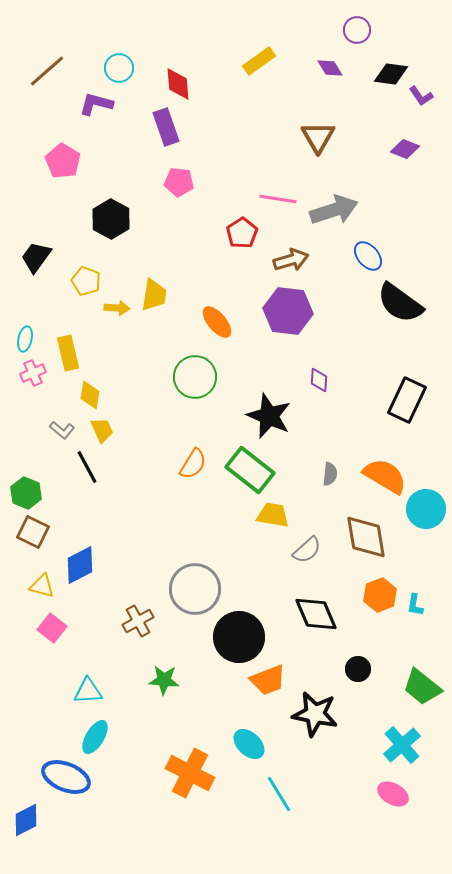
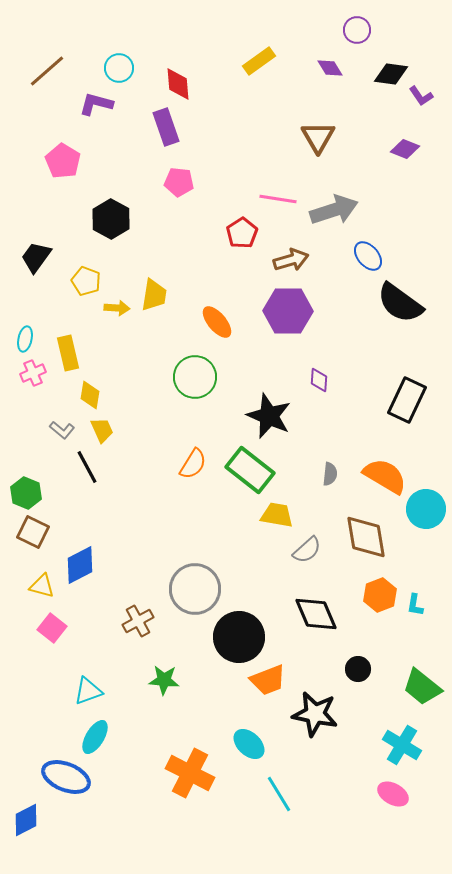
purple hexagon at (288, 311): rotated 6 degrees counterclockwise
yellow trapezoid at (273, 515): moved 4 px right
cyan triangle at (88, 691): rotated 16 degrees counterclockwise
cyan cross at (402, 745): rotated 18 degrees counterclockwise
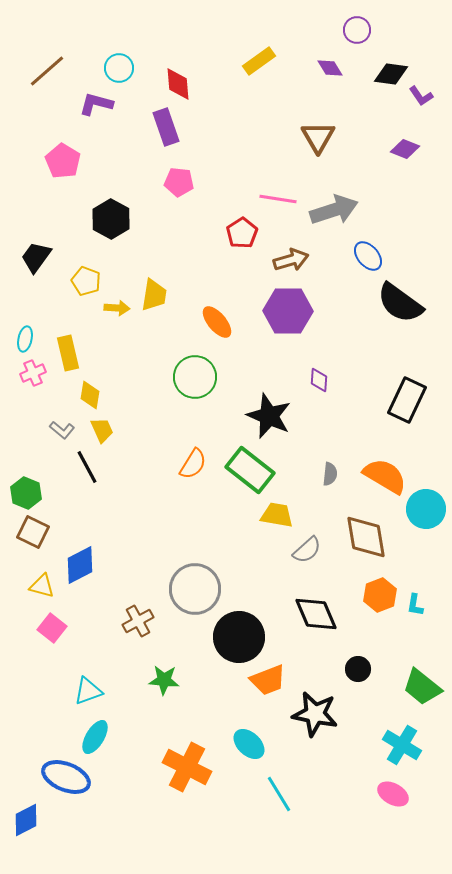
orange cross at (190, 773): moved 3 px left, 6 px up
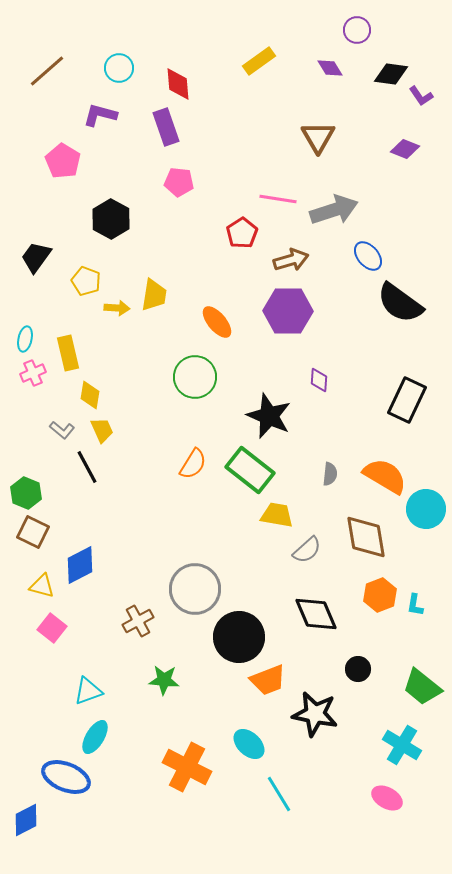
purple L-shape at (96, 104): moved 4 px right, 11 px down
pink ellipse at (393, 794): moved 6 px left, 4 px down
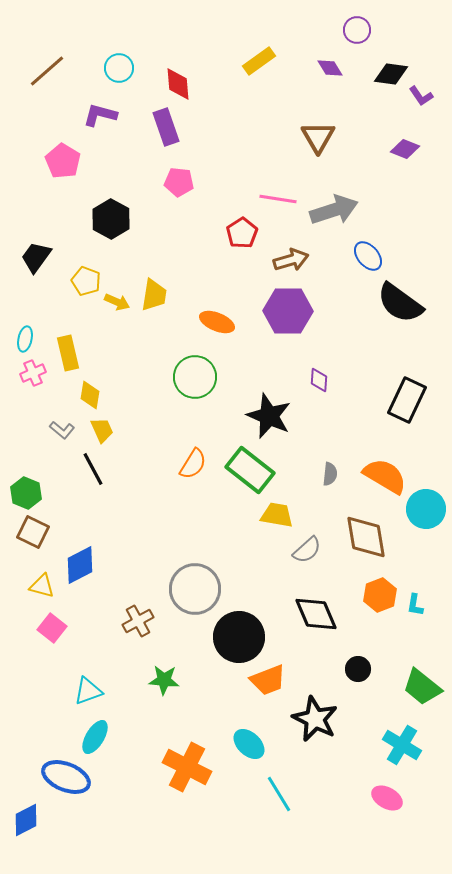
yellow arrow at (117, 308): moved 6 px up; rotated 20 degrees clockwise
orange ellipse at (217, 322): rotated 28 degrees counterclockwise
black line at (87, 467): moved 6 px right, 2 px down
black star at (315, 714): moved 5 px down; rotated 15 degrees clockwise
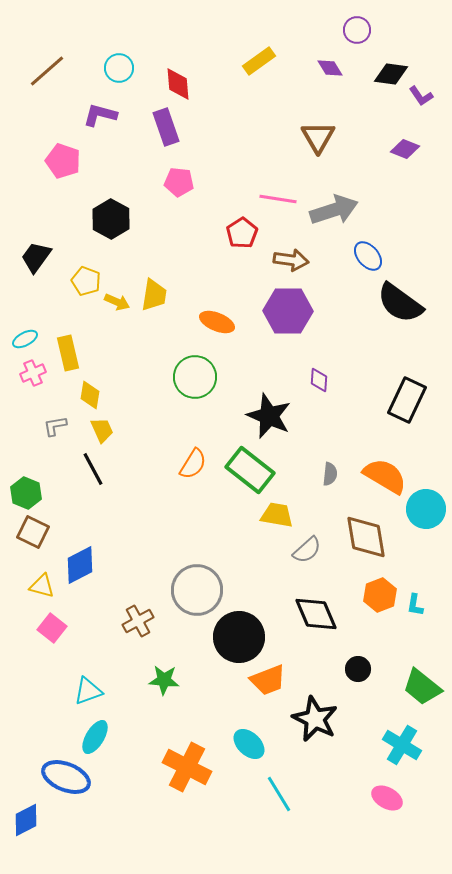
pink pentagon at (63, 161): rotated 12 degrees counterclockwise
brown arrow at (291, 260): rotated 24 degrees clockwise
cyan ellipse at (25, 339): rotated 50 degrees clockwise
gray L-shape at (62, 430): moved 7 px left, 4 px up; rotated 130 degrees clockwise
gray circle at (195, 589): moved 2 px right, 1 px down
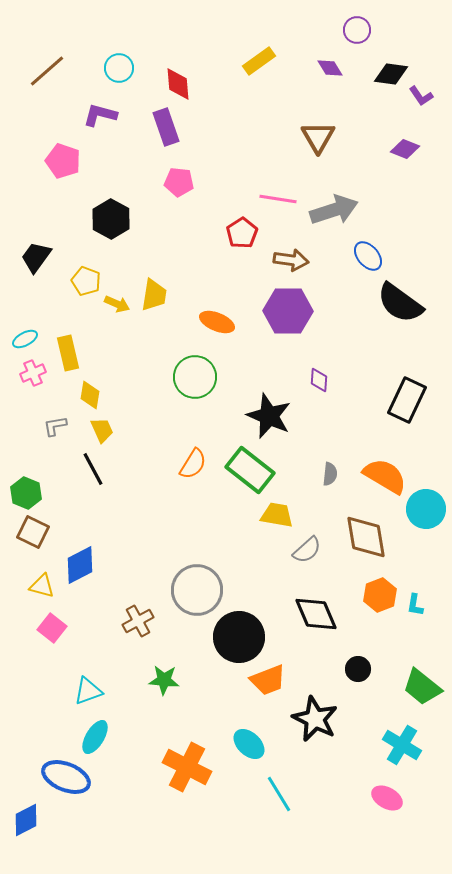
yellow arrow at (117, 302): moved 2 px down
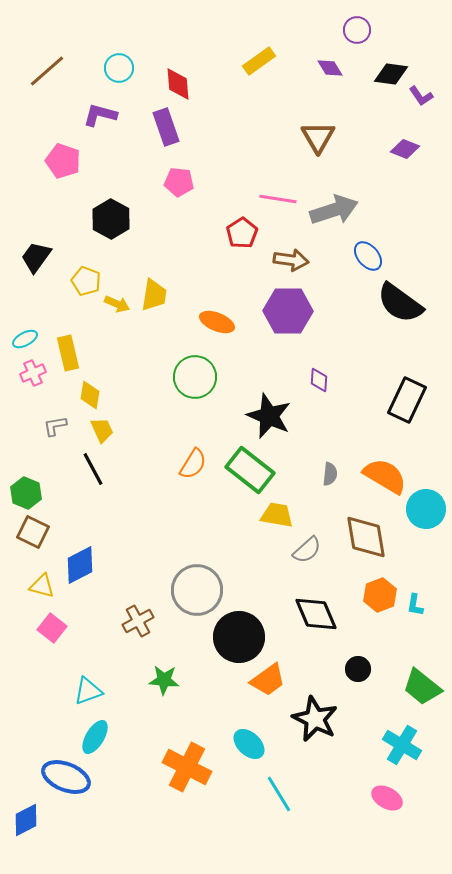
orange trapezoid at (268, 680): rotated 15 degrees counterclockwise
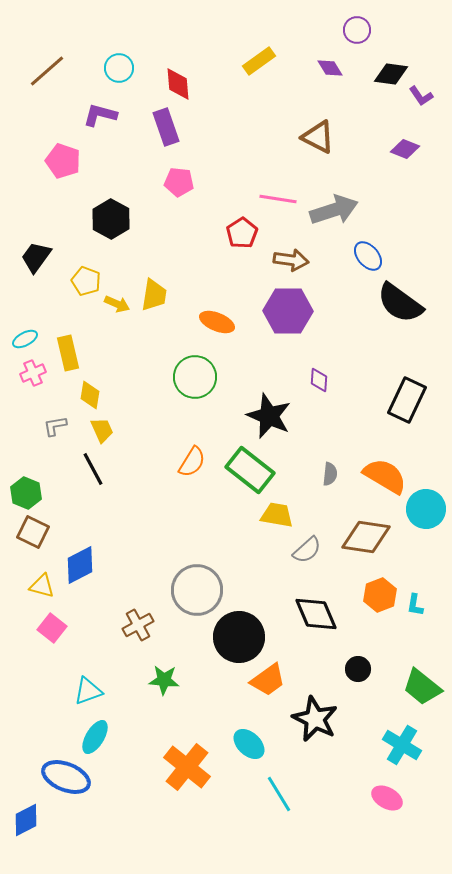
brown triangle at (318, 137): rotated 33 degrees counterclockwise
orange semicircle at (193, 464): moved 1 px left, 2 px up
brown diamond at (366, 537): rotated 72 degrees counterclockwise
brown cross at (138, 621): moved 4 px down
orange cross at (187, 767): rotated 12 degrees clockwise
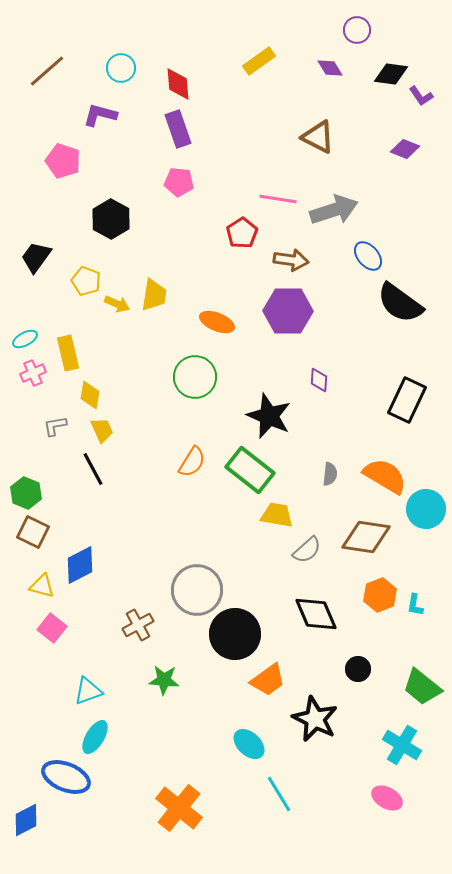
cyan circle at (119, 68): moved 2 px right
purple rectangle at (166, 127): moved 12 px right, 2 px down
black circle at (239, 637): moved 4 px left, 3 px up
orange cross at (187, 767): moved 8 px left, 41 px down
